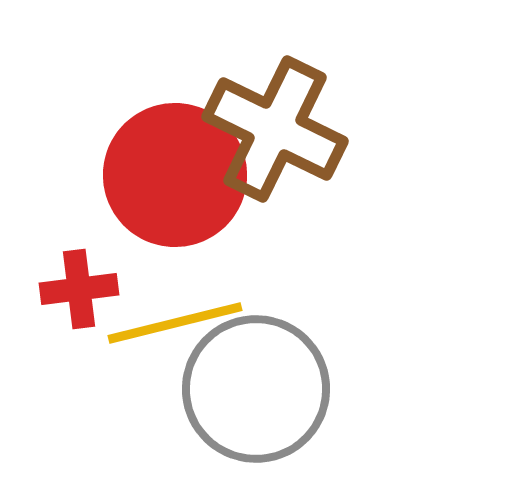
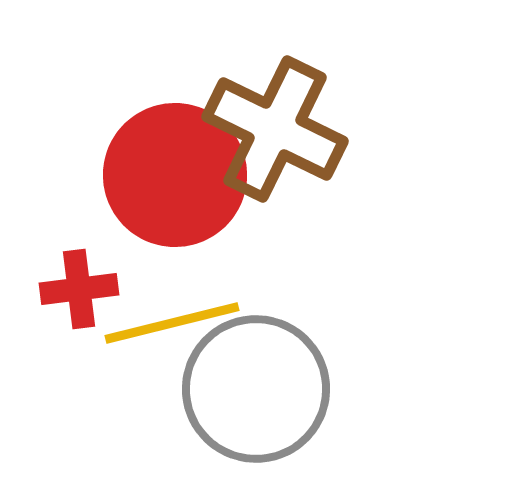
yellow line: moved 3 px left
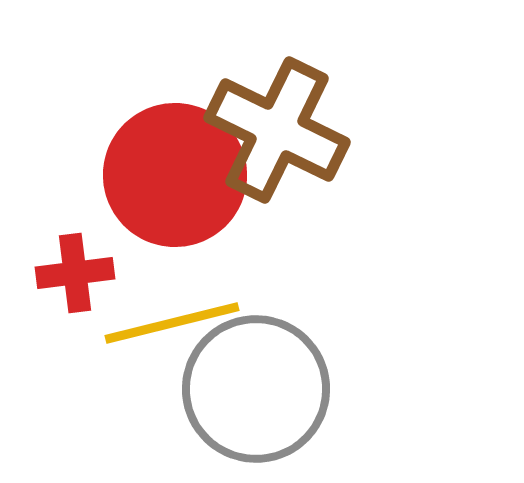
brown cross: moved 2 px right, 1 px down
red cross: moved 4 px left, 16 px up
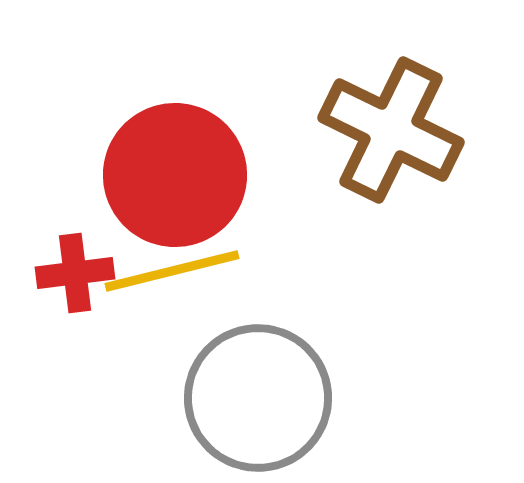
brown cross: moved 114 px right
yellow line: moved 52 px up
gray circle: moved 2 px right, 9 px down
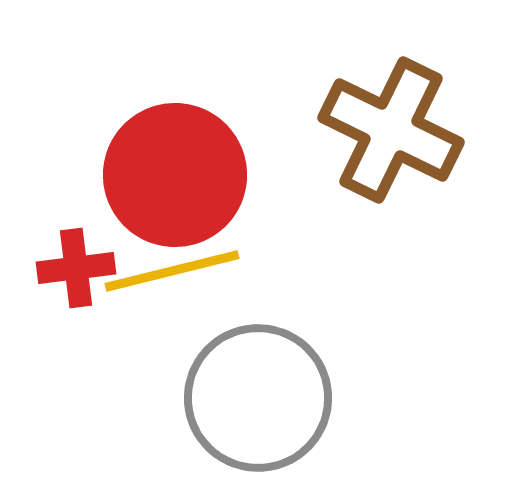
red cross: moved 1 px right, 5 px up
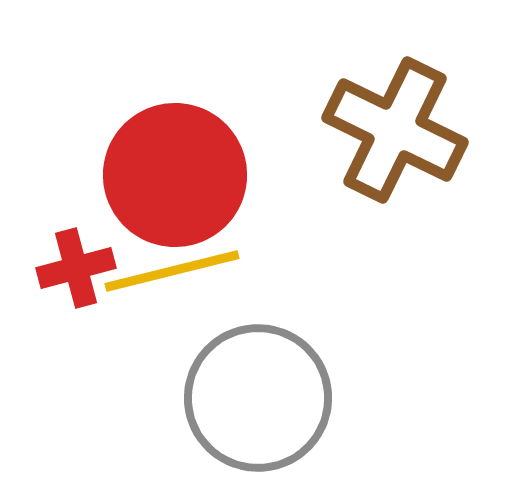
brown cross: moved 4 px right
red cross: rotated 8 degrees counterclockwise
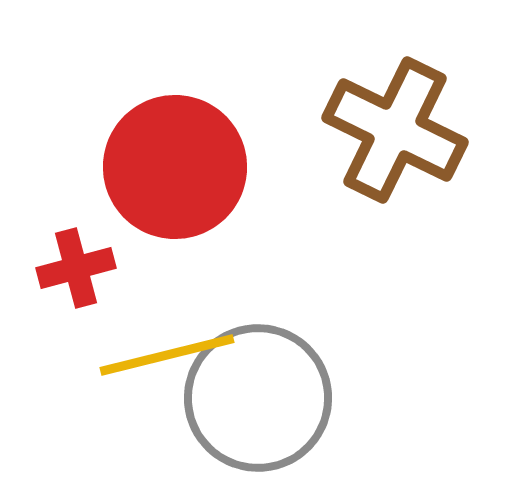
red circle: moved 8 px up
yellow line: moved 5 px left, 84 px down
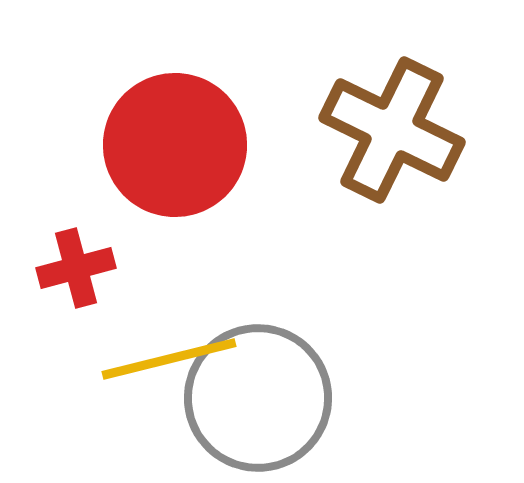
brown cross: moved 3 px left
red circle: moved 22 px up
yellow line: moved 2 px right, 4 px down
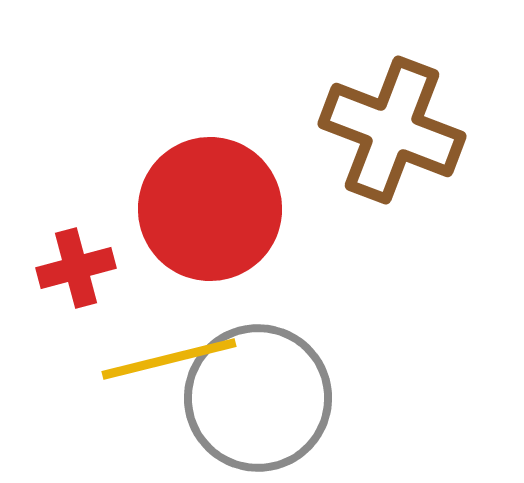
brown cross: rotated 5 degrees counterclockwise
red circle: moved 35 px right, 64 px down
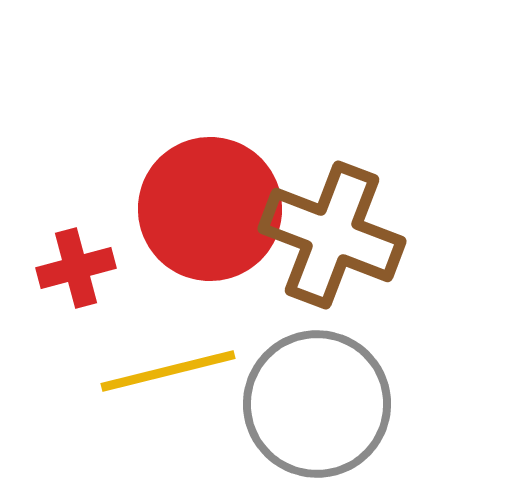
brown cross: moved 60 px left, 105 px down
yellow line: moved 1 px left, 12 px down
gray circle: moved 59 px right, 6 px down
